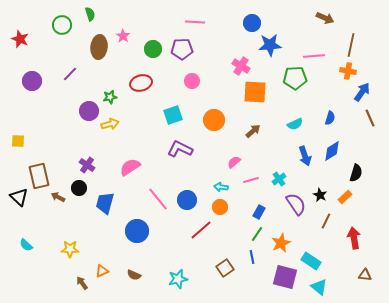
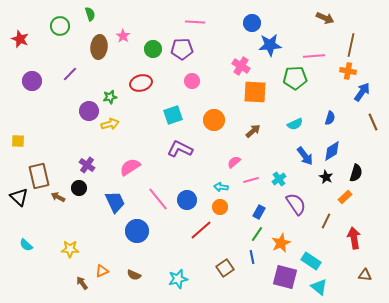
green circle at (62, 25): moved 2 px left, 1 px down
brown line at (370, 118): moved 3 px right, 4 px down
blue arrow at (305, 156): rotated 18 degrees counterclockwise
black star at (320, 195): moved 6 px right, 18 px up
blue trapezoid at (105, 203): moved 10 px right, 1 px up; rotated 140 degrees clockwise
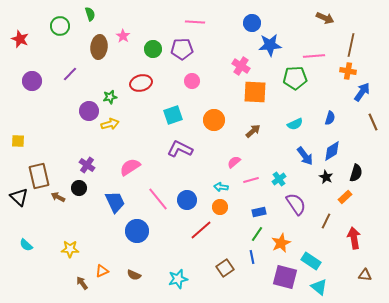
blue rectangle at (259, 212): rotated 48 degrees clockwise
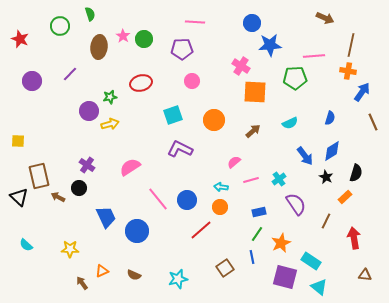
green circle at (153, 49): moved 9 px left, 10 px up
cyan semicircle at (295, 124): moved 5 px left, 1 px up
blue trapezoid at (115, 202): moved 9 px left, 15 px down
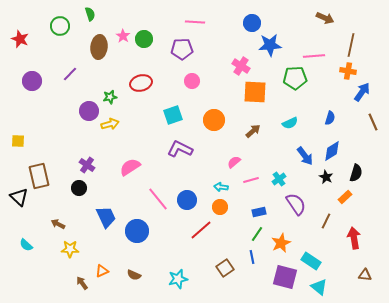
brown arrow at (58, 197): moved 27 px down
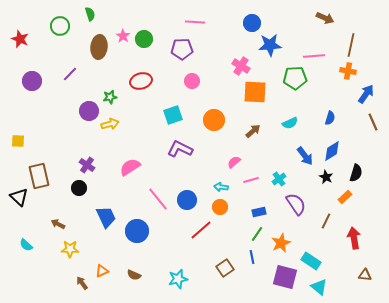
red ellipse at (141, 83): moved 2 px up
blue arrow at (362, 92): moved 4 px right, 2 px down
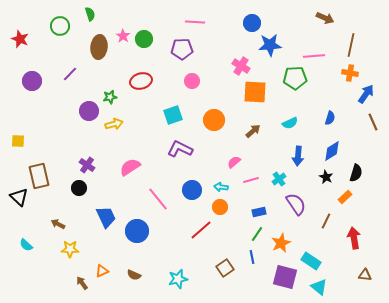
orange cross at (348, 71): moved 2 px right, 2 px down
yellow arrow at (110, 124): moved 4 px right
blue arrow at (305, 156): moved 7 px left; rotated 42 degrees clockwise
blue circle at (187, 200): moved 5 px right, 10 px up
